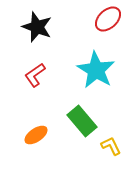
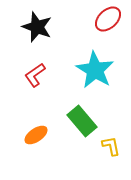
cyan star: moved 1 px left
yellow L-shape: rotated 15 degrees clockwise
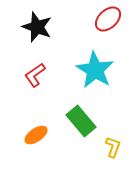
green rectangle: moved 1 px left
yellow L-shape: moved 2 px right, 1 px down; rotated 30 degrees clockwise
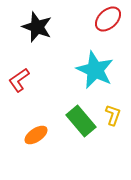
cyan star: rotated 6 degrees counterclockwise
red L-shape: moved 16 px left, 5 px down
yellow L-shape: moved 32 px up
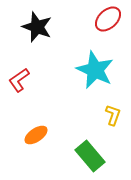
green rectangle: moved 9 px right, 35 px down
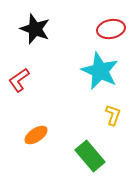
red ellipse: moved 3 px right, 10 px down; rotated 32 degrees clockwise
black star: moved 2 px left, 2 px down
cyan star: moved 5 px right, 1 px down
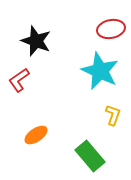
black star: moved 1 px right, 12 px down
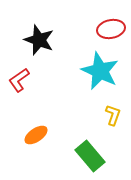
black star: moved 3 px right, 1 px up
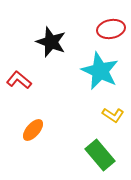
black star: moved 12 px right, 2 px down
red L-shape: rotated 75 degrees clockwise
yellow L-shape: rotated 105 degrees clockwise
orange ellipse: moved 3 px left, 5 px up; rotated 15 degrees counterclockwise
green rectangle: moved 10 px right, 1 px up
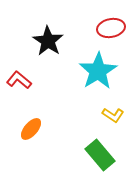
red ellipse: moved 1 px up
black star: moved 3 px left, 1 px up; rotated 12 degrees clockwise
cyan star: moved 2 px left; rotated 15 degrees clockwise
orange ellipse: moved 2 px left, 1 px up
